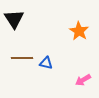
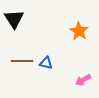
brown line: moved 3 px down
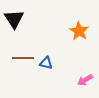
brown line: moved 1 px right, 3 px up
pink arrow: moved 2 px right
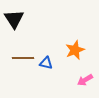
orange star: moved 4 px left, 19 px down; rotated 18 degrees clockwise
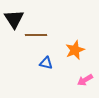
brown line: moved 13 px right, 23 px up
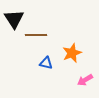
orange star: moved 3 px left, 3 px down
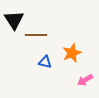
black triangle: moved 1 px down
blue triangle: moved 1 px left, 1 px up
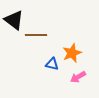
black triangle: rotated 20 degrees counterclockwise
blue triangle: moved 7 px right, 2 px down
pink arrow: moved 7 px left, 3 px up
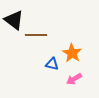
orange star: rotated 18 degrees counterclockwise
pink arrow: moved 4 px left, 2 px down
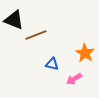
black triangle: rotated 15 degrees counterclockwise
brown line: rotated 20 degrees counterclockwise
orange star: moved 13 px right
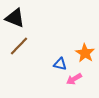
black triangle: moved 1 px right, 2 px up
brown line: moved 17 px left, 11 px down; rotated 25 degrees counterclockwise
blue triangle: moved 8 px right
